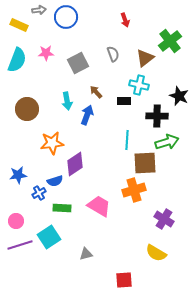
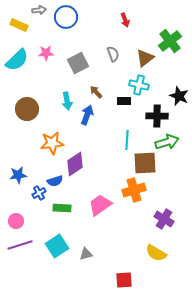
cyan semicircle: rotated 25 degrees clockwise
pink trapezoid: moved 1 px right, 1 px up; rotated 65 degrees counterclockwise
cyan square: moved 8 px right, 9 px down
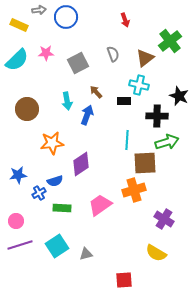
purple diamond: moved 6 px right
